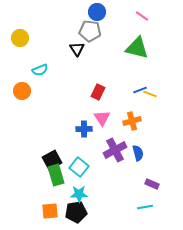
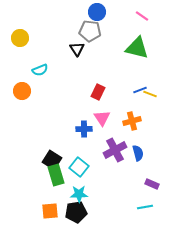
black square: rotated 30 degrees counterclockwise
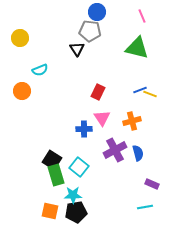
pink line: rotated 32 degrees clockwise
cyan star: moved 6 px left, 1 px down
orange square: rotated 18 degrees clockwise
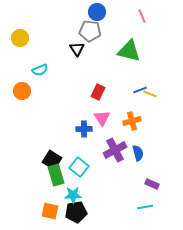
green triangle: moved 8 px left, 3 px down
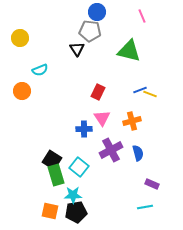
purple cross: moved 4 px left
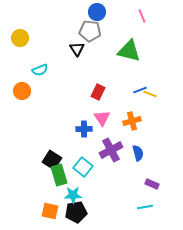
cyan square: moved 4 px right
green rectangle: moved 3 px right
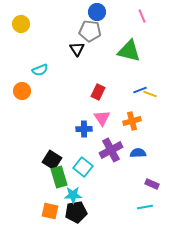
yellow circle: moved 1 px right, 14 px up
blue semicircle: rotated 77 degrees counterclockwise
green rectangle: moved 2 px down
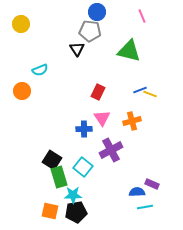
blue semicircle: moved 1 px left, 39 px down
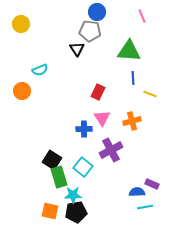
green triangle: rotated 10 degrees counterclockwise
blue line: moved 7 px left, 12 px up; rotated 72 degrees counterclockwise
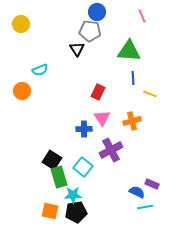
blue semicircle: rotated 28 degrees clockwise
